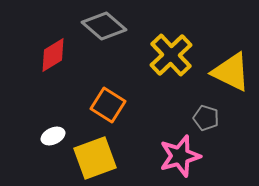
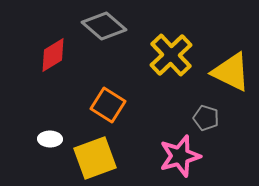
white ellipse: moved 3 px left, 3 px down; rotated 25 degrees clockwise
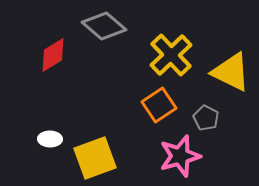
orange square: moved 51 px right; rotated 24 degrees clockwise
gray pentagon: rotated 10 degrees clockwise
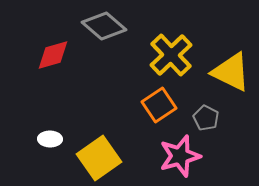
red diamond: rotated 15 degrees clockwise
yellow square: moved 4 px right; rotated 15 degrees counterclockwise
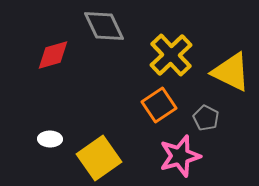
gray diamond: rotated 24 degrees clockwise
